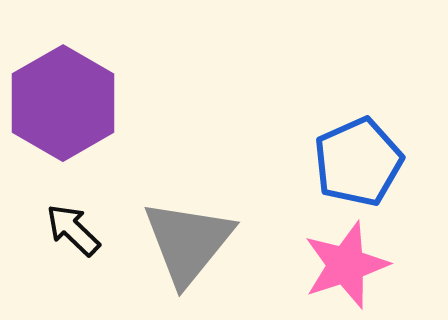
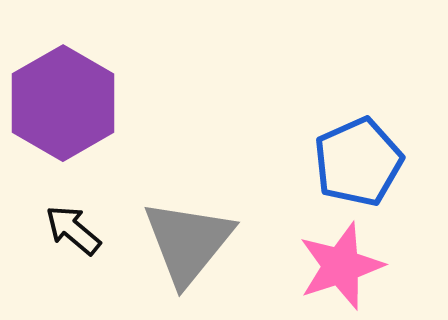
black arrow: rotated 4 degrees counterclockwise
pink star: moved 5 px left, 1 px down
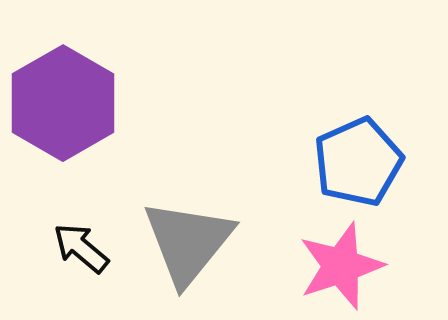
black arrow: moved 8 px right, 18 px down
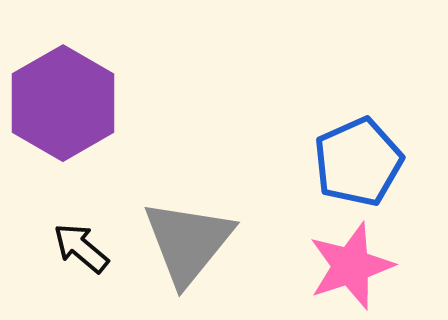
pink star: moved 10 px right
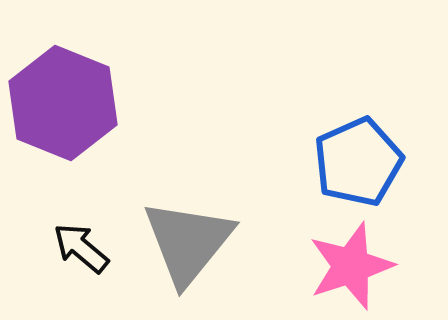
purple hexagon: rotated 8 degrees counterclockwise
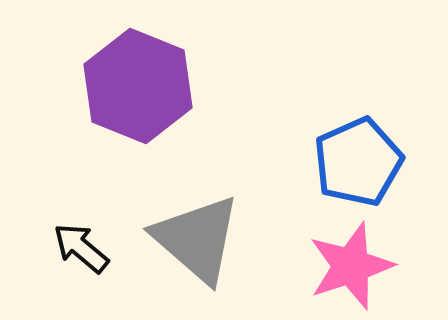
purple hexagon: moved 75 px right, 17 px up
gray triangle: moved 9 px right, 3 px up; rotated 28 degrees counterclockwise
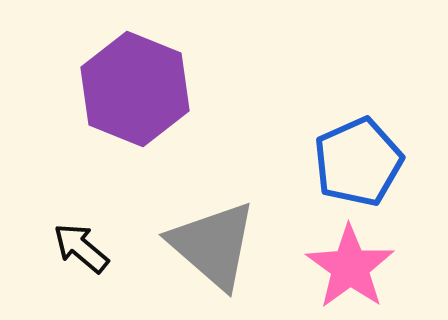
purple hexagon: moved 3 px left, 3 px down
gray triangle: moved 16 px right, 6 px down
pink star: moved 1 px left, 1 px down; rotated 18 degrees counterclockwise
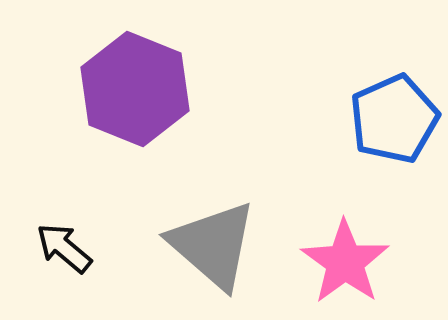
blue pentagon: moved 36 px right, 43 px up
black arrow: moved 17 px left
pink star: moved 5 px left, 5 px up
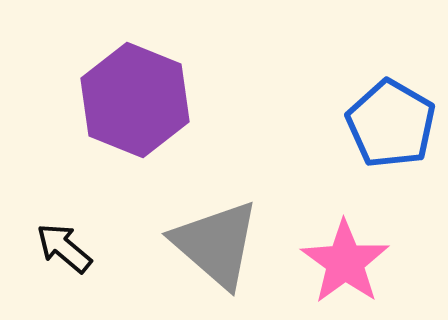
purple hexagon: moved 11 px down
blue pentagon: moved 3 px left, 5 px down; rotated 18 degrees counterclockwise
gray triangle: moved 3 px right, 1 px up
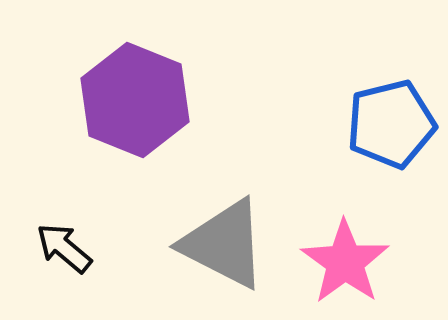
blue pentagon: rotated 28 degrees clockwise
gray triangle: moved 8 px right; rotated 14 degrees counterclockwise
